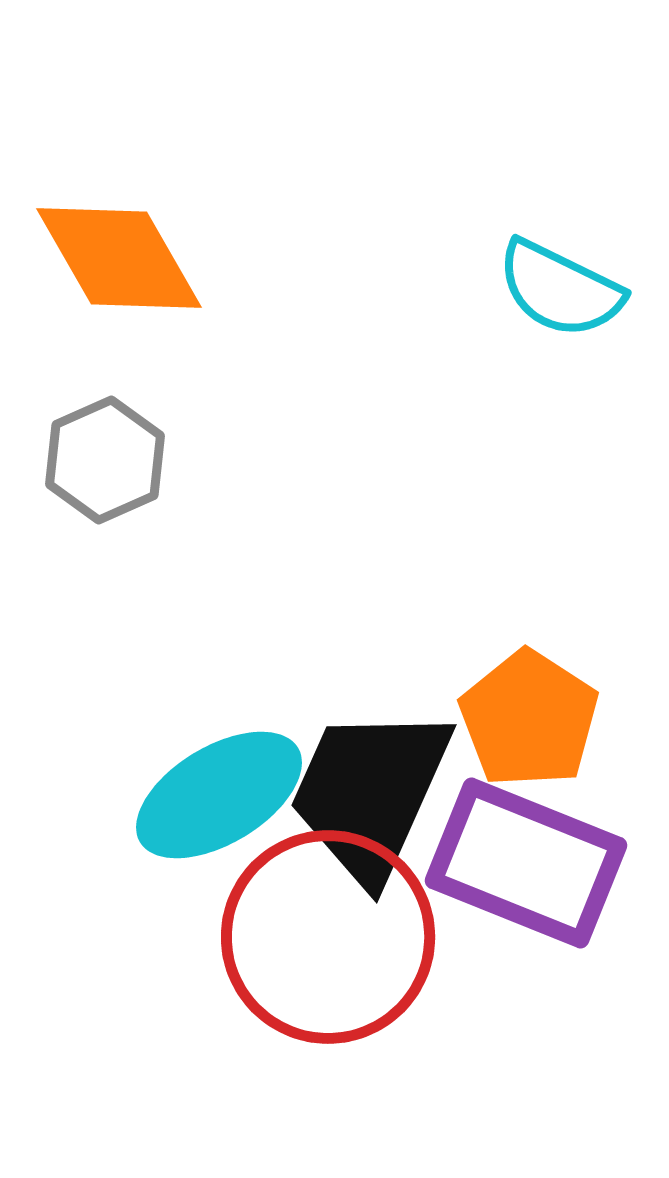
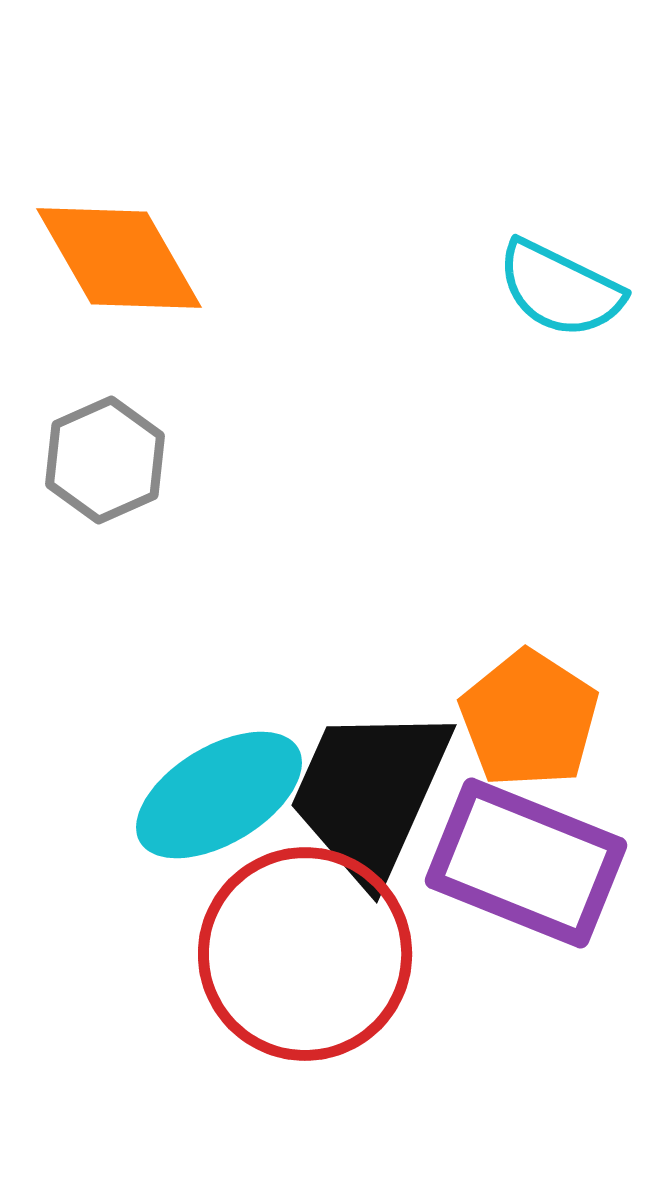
red circle: moved 23 px left, 17 px down
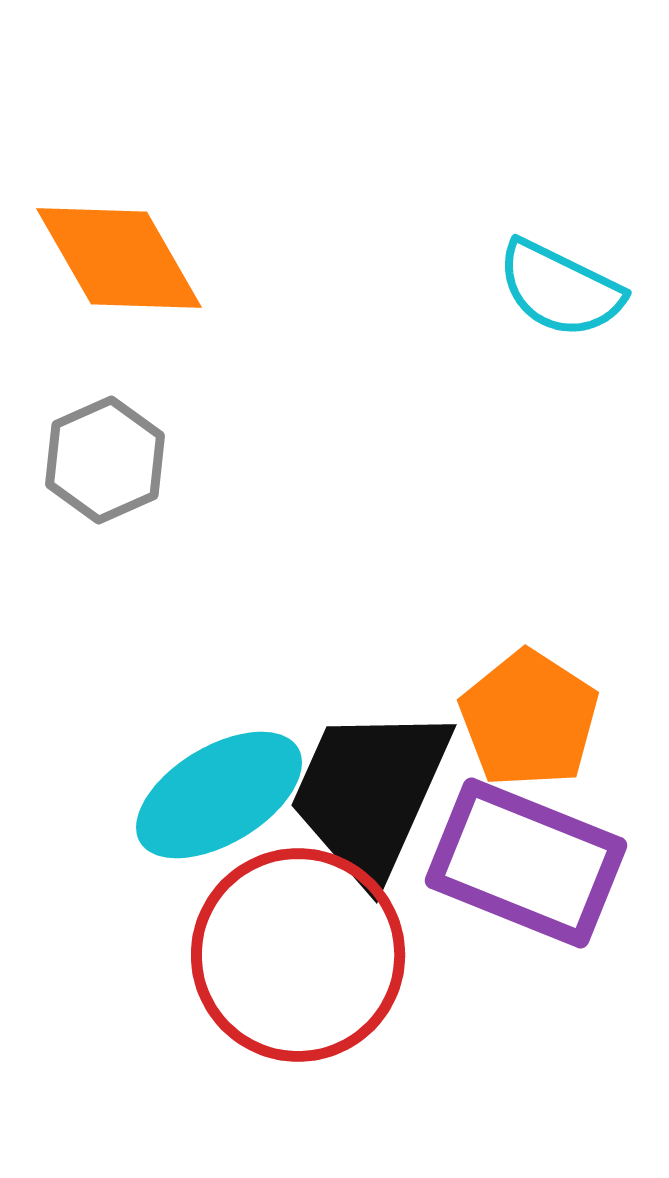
red circle: moved 7 px left, 1 px down
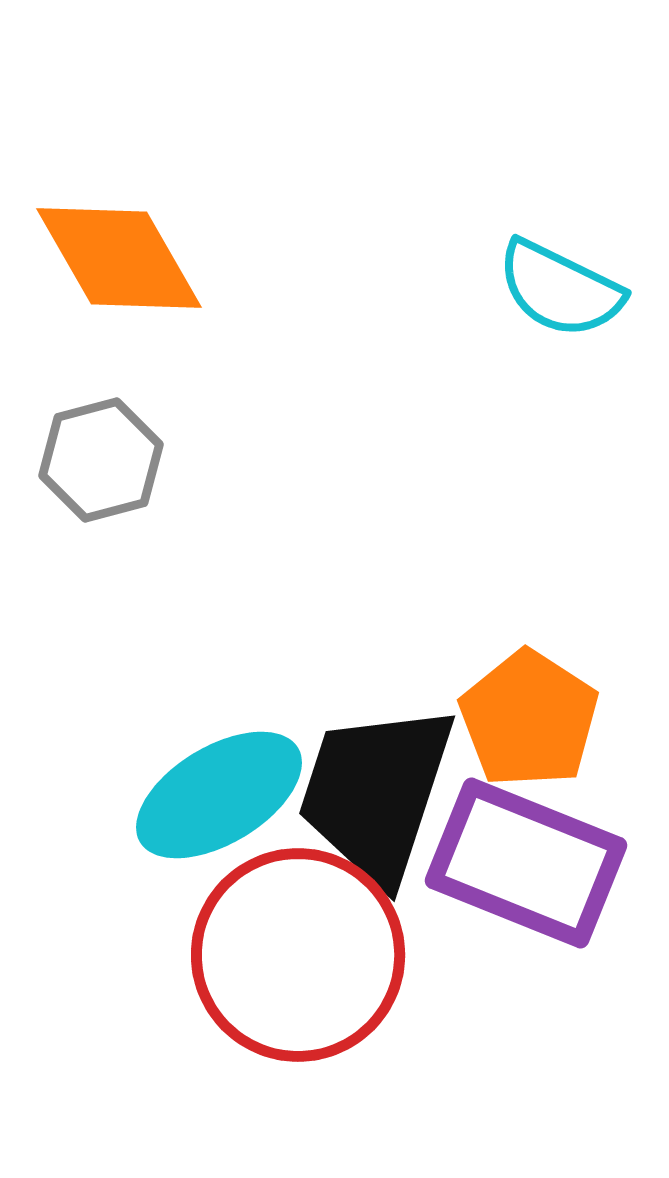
gray hexagon: moved 4 px left; rotated 9 degrees clockwise
black trapezoid: moved 6 px right; rotated 6 degrees counterclockwise
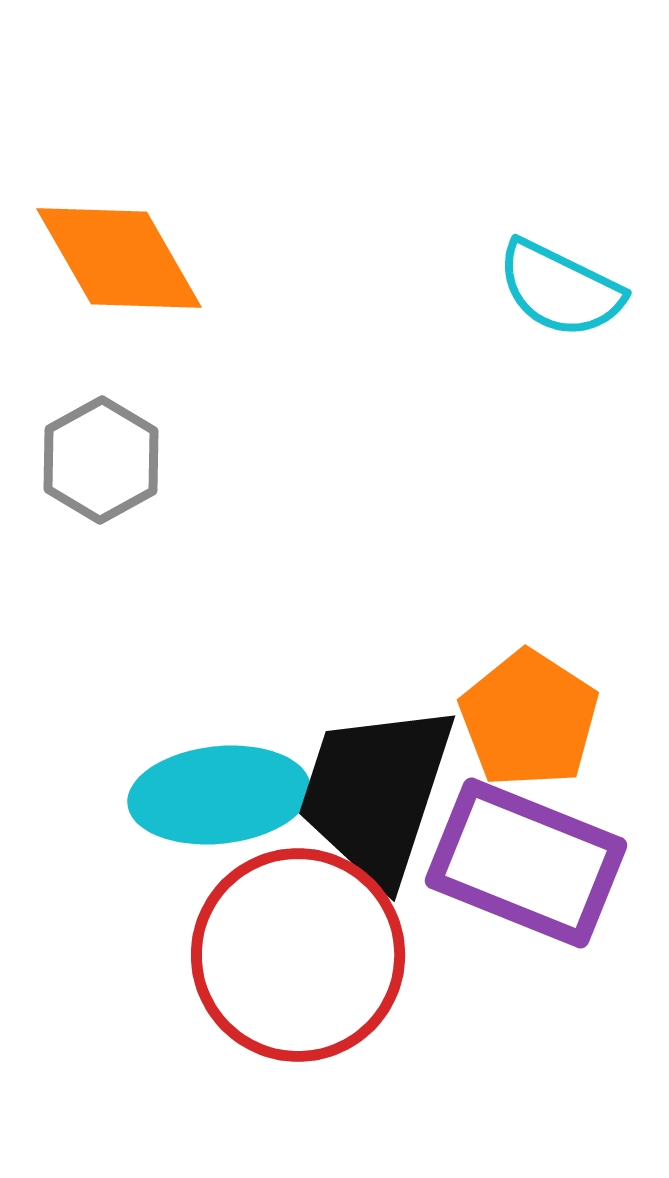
gray hexagon: rotated 14 degrees counterclockwise
cyan ellipse: rotated 25 degrees clockwise
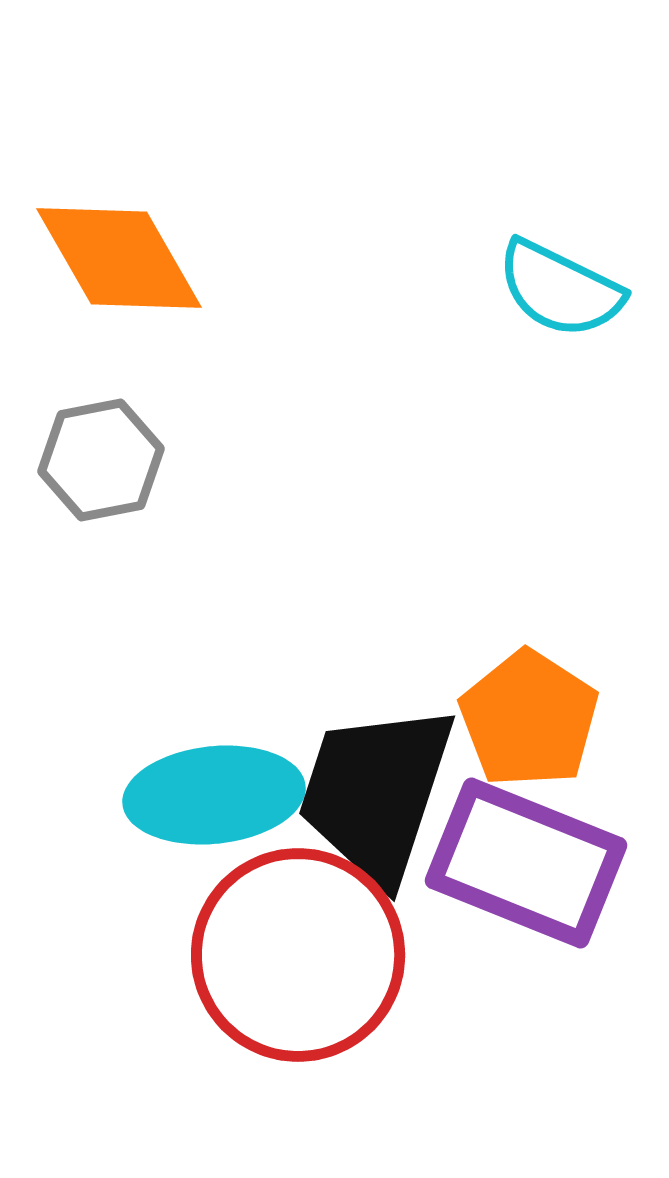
gray hexagon: rotated 18 degrees clockwise
cyan ellipse: moved 5 px left
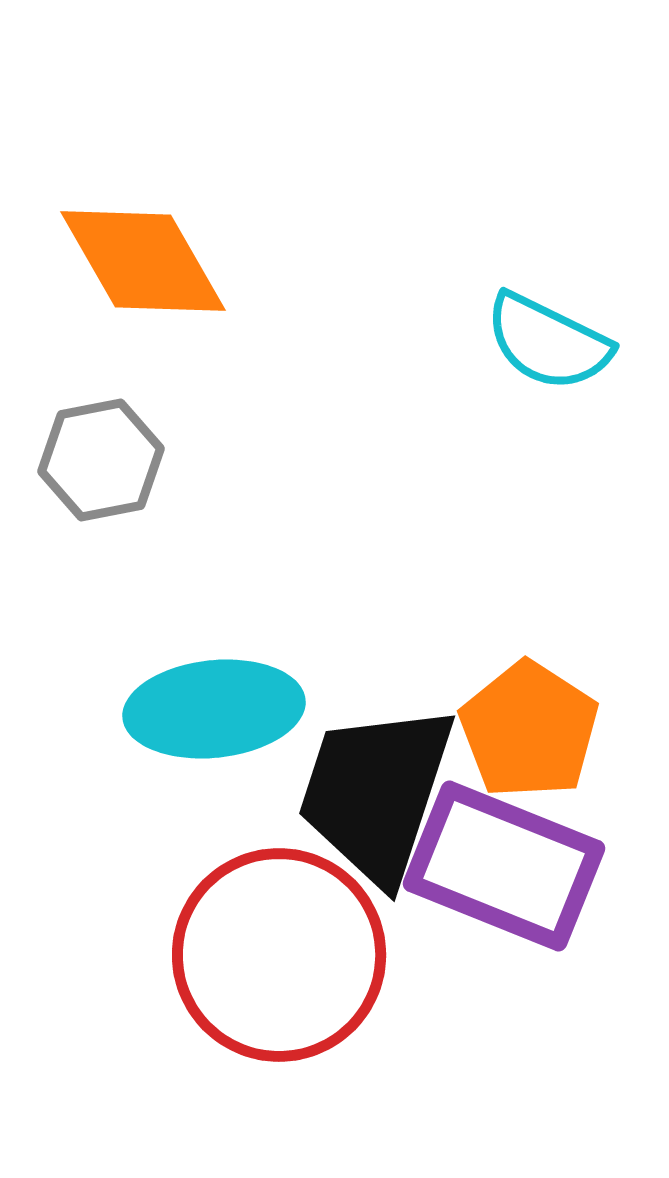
orange diamond: moved 24 px right, 3 px down
cyan semicircle: moved 12 px left, 53 px down
orange pentagon: moved 11 px down
cyan ellipse: moved 86 px up
purple rectangle: moved 22 px left, 3 px down
red circle: moved 19 px left
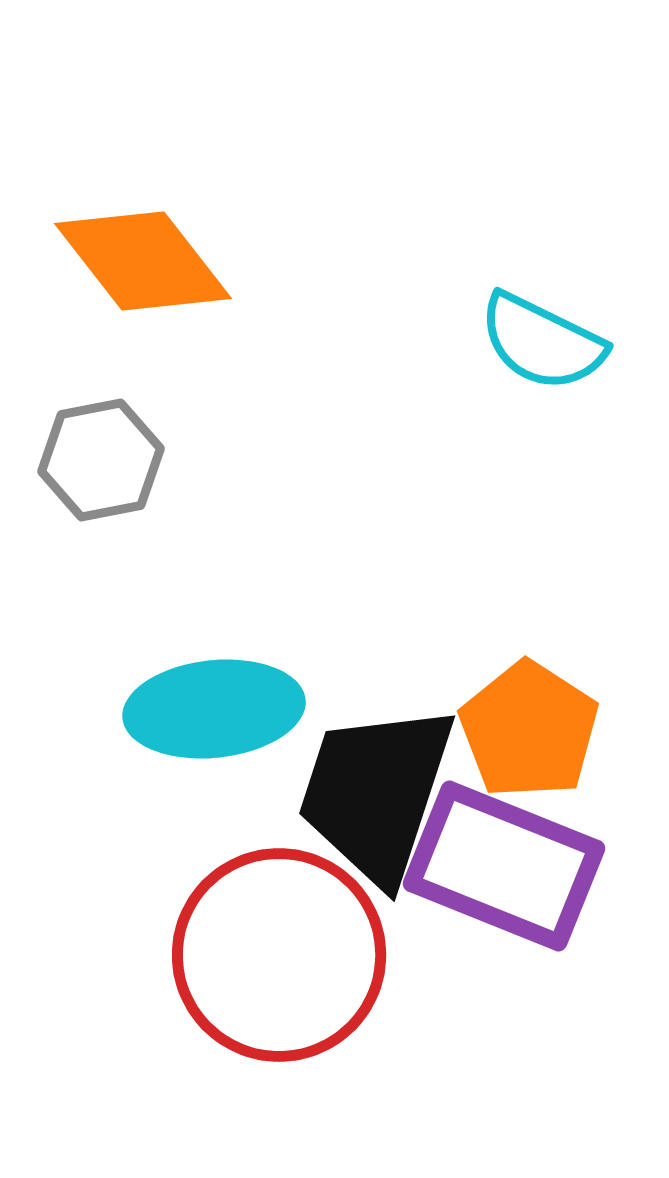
orange diamond: rotated 8 degrees counterclockwise
cyan semicircle: moved 6 px left
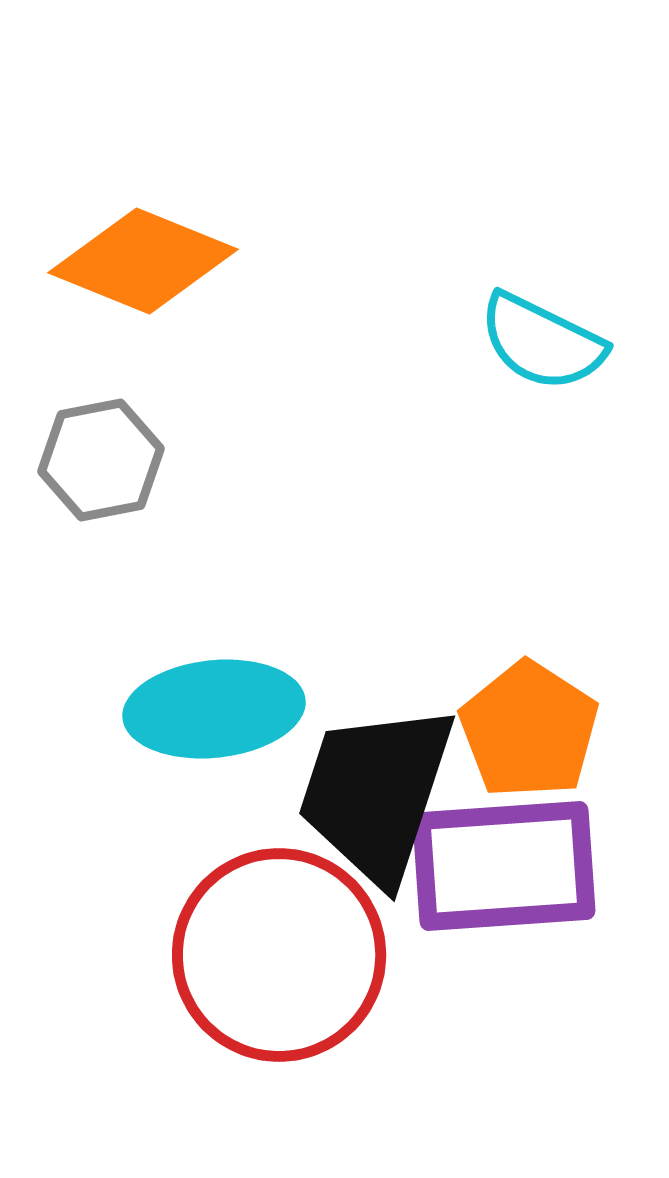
orange diamond: rotated 30 degrees counterclockwise
purple rectangle: rotated 26 degrees counterclockwise
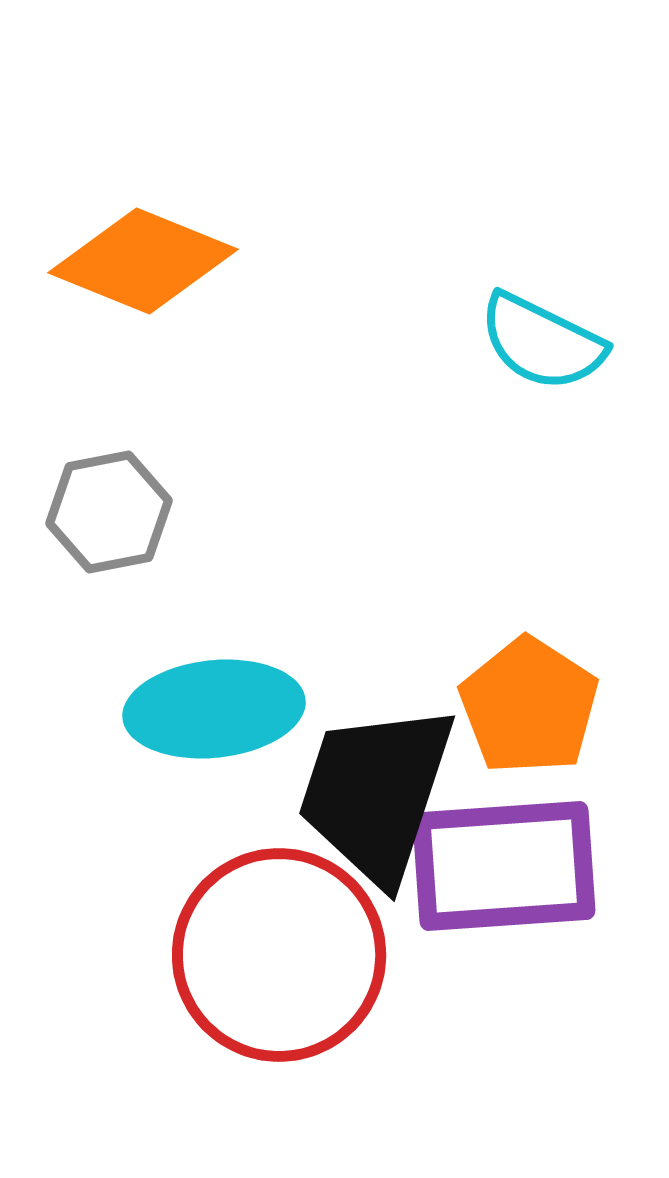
gray hexagon: moved 8 px right, 52 px down
orange pentagon: moved 24 px up
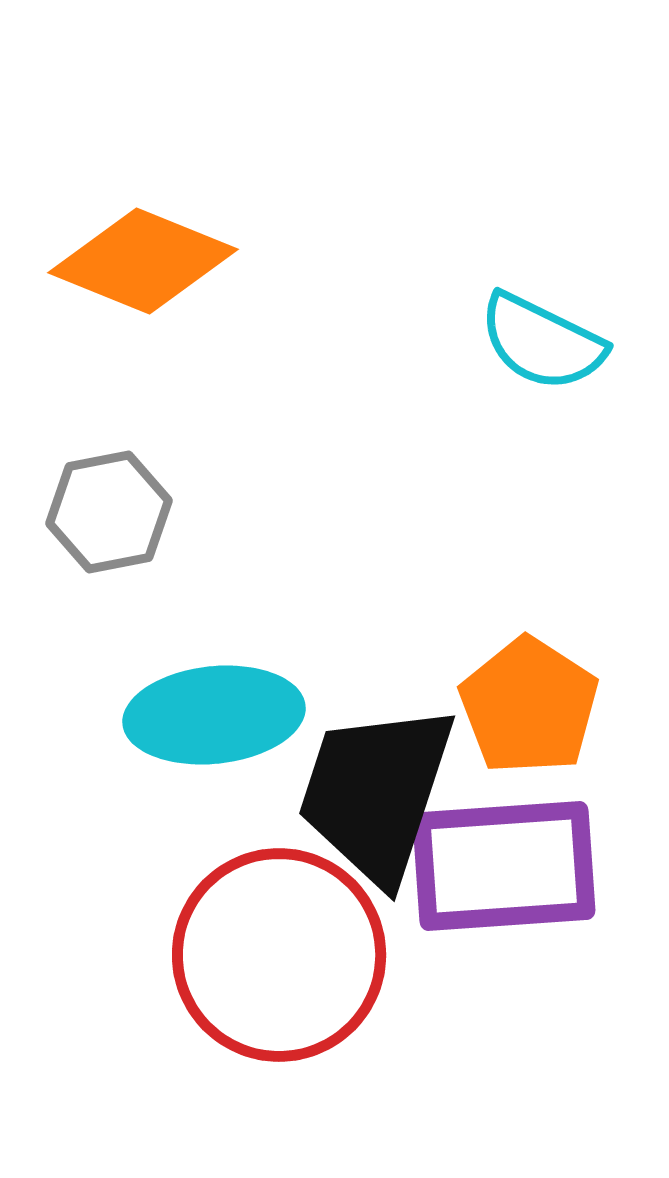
cyan ellipse: moved 6 px down
